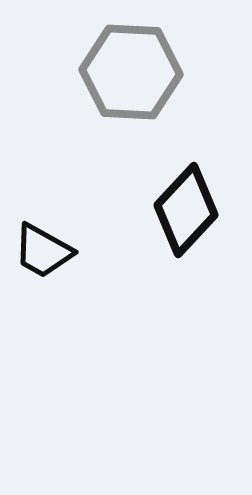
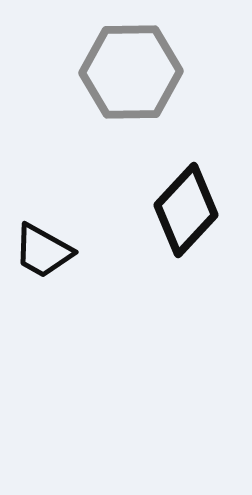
gray hexagon: rotated 4 degrees counterclockwise
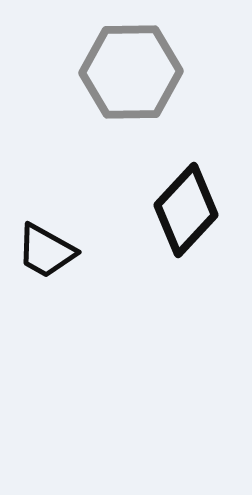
black trapezoid: moved 3 px right
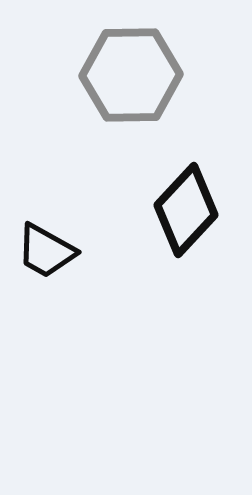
gray hexagon: moved 3 px down
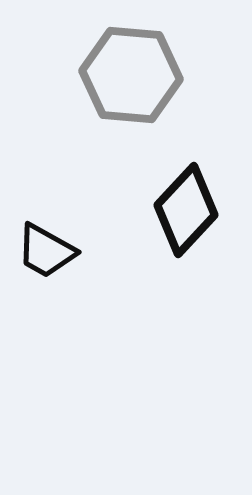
gray hexagon: rotated 6 degrees clockwise
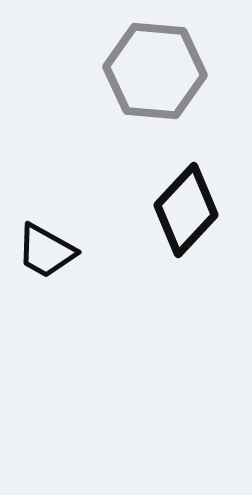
gray hexagon: moved 24 px right, 4 px up
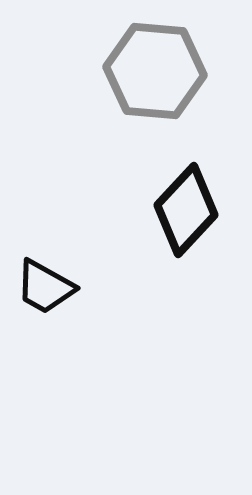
black trapezoid: moved 1 px left, 36 px down
